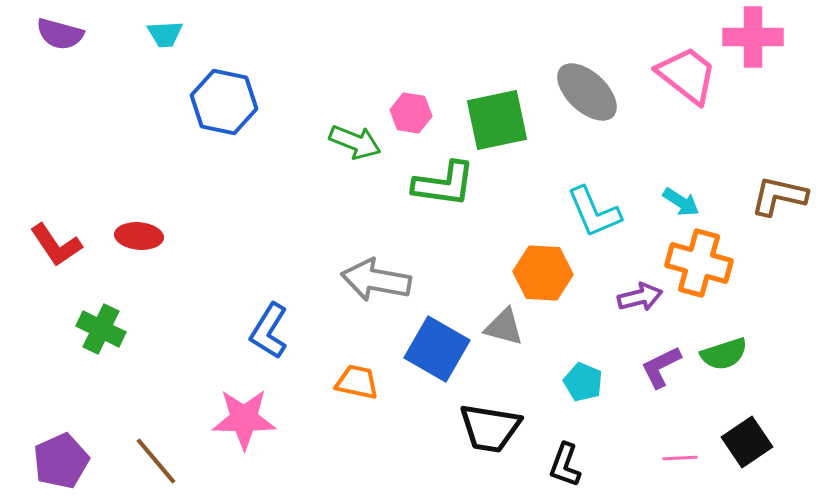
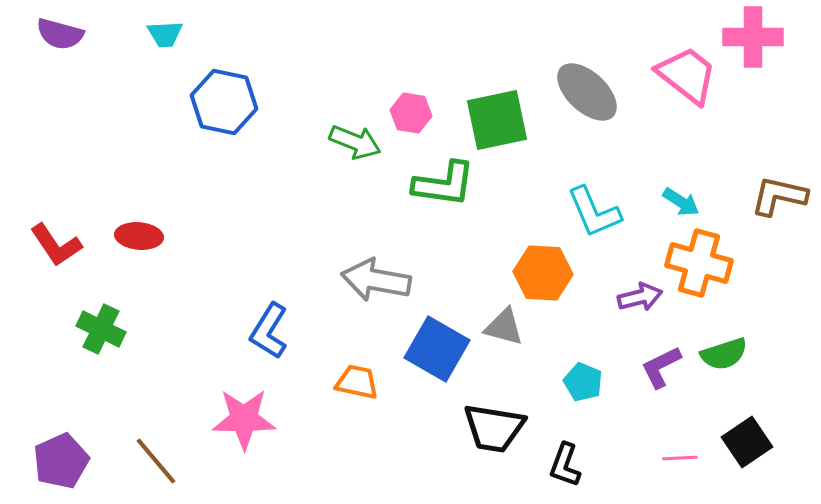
black trapezoid: moved 4 px right
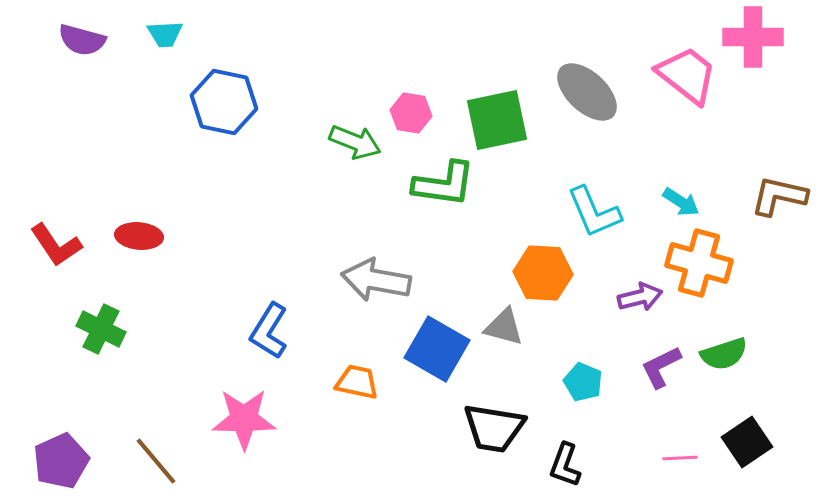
purple semicircle: moved 22 px right, 6 px down
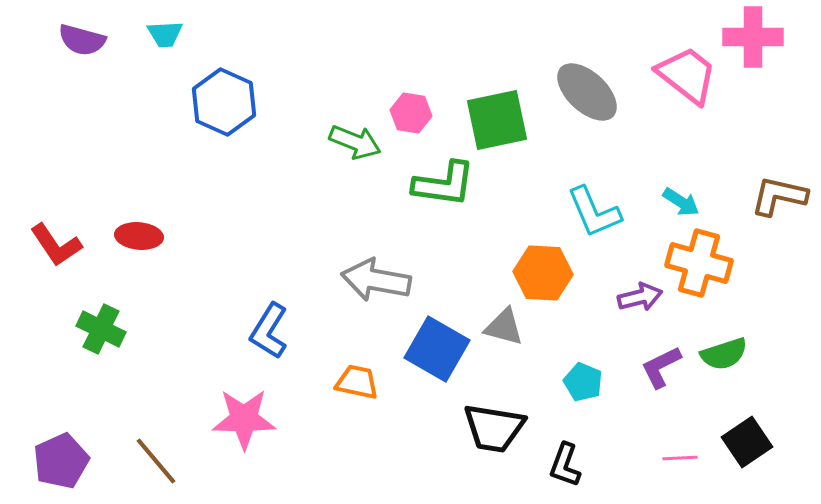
blue hexagon: rotated 12 degrees clockwise
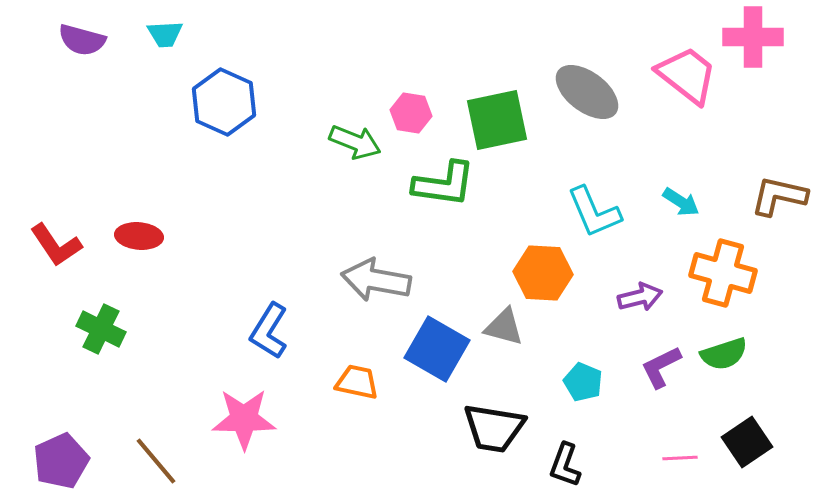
gray ellipse: rotated 6 degrees counterclockwise
orange cross: moved 24 px right, 10 px down
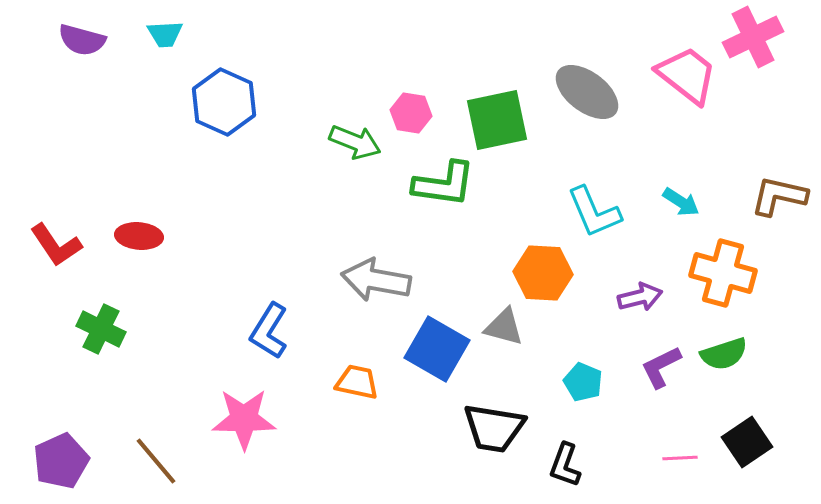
pink cross: rotated 26 degrees counterclockwise
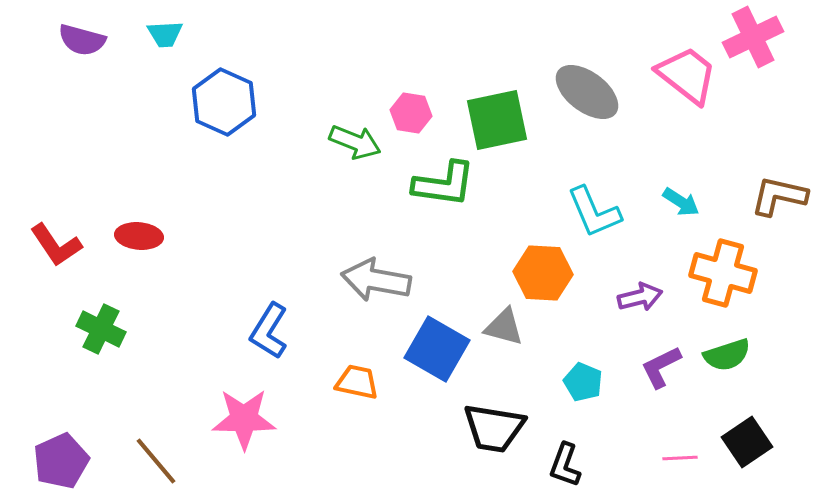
green semicircle: moved 3 px right, 1 px down
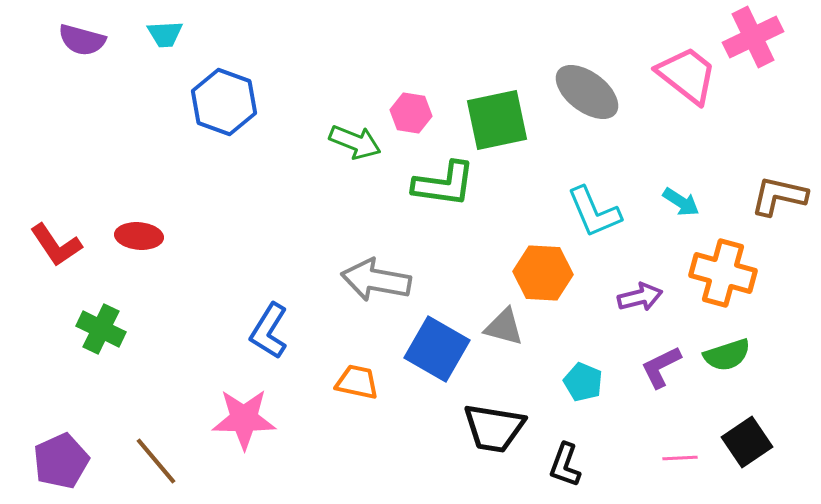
blue hexagon: rotated 4 degrees counterclockwise
